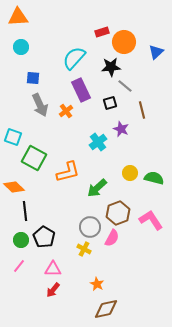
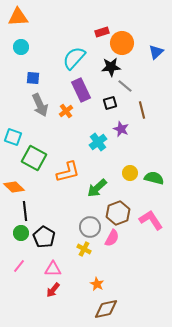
orange circle: moved 2 px left, 1 px down
green circle: moved 7 px up
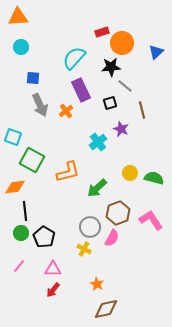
green square: moved 2 px left, 2 px down
orange diamond: moved 1 px right; rotated 50 degrees counterclockwise
